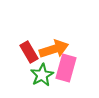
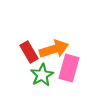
pink rectangle: moved 3 px right
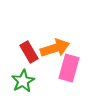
orange arrow: moved 1 px right, 1 px up
green star: moved 19 px left, 6 px down
